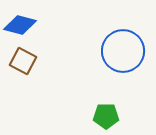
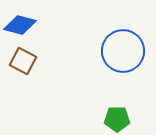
green pentagon: moved 11 px right, 3 px down
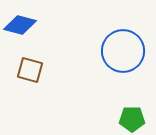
brown square: moved 7 px right, 9 px down; rotated 12 degrees counterclockwise
green pentagon: moved 15 px right
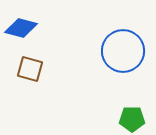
blue diamond: moved 1 px right, 3 px down
brown square: moved 1 px up
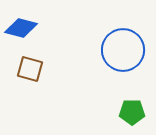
blue circle: moved 1 px up
green pentagon: moved 7 px up
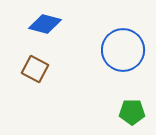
blue diamond: moved 24 px right, 4 px up
brown square: moved 5 px right; rotated 12 degrees clockwise
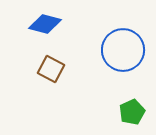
brown square: moved 16 px right
green pentagon: rotated 25 degrees counterclockwise
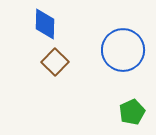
blue diamond: rotated 76 degrees clockwise
brown square: moved 4 px right, 7 px up; rotated 16 degrees clockwise
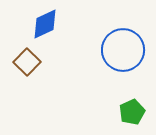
blue diamond: rotated 64 degrees clockwise
brown square: moved 28 px left
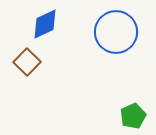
blue circle: moved 7 px left, 18 px up
green pentagon: moved 1 px right, 4 px down
